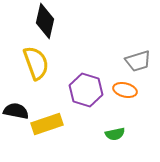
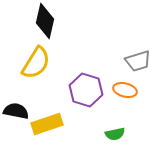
yellow semicircle: rotated 52 degrees clockwise
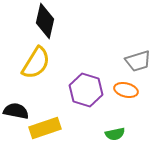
orange ellipse: moved 1 px right
yellow rectangle: moved 2 px left, 4 px down
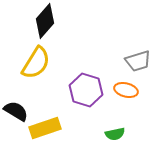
black diamond: rotated 28 degrees clockwise
black semicircle: rotated 20 degrees clockwise
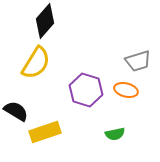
yellow rectangle: moved 4 px down
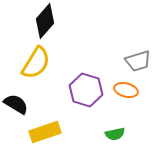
black semicircle: moved 7 px up
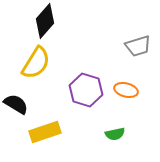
gray trapezoid: moved 15 px up
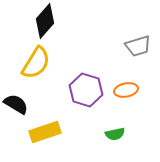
orange ellipse: rotated 25 degrees counterclockwise
